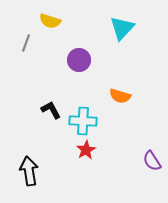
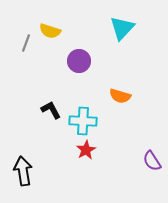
yellow semicircle: moved 10 px down
purple circle: moved 1 px down
black arrow: moved 6 px left
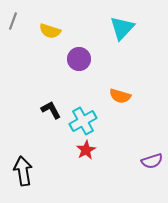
gray line: moved 13 px left, 22 px up
purple circle: moved 2 px up
cyan cross: rotated 32 degrees counterclockwise
purple semicircle: rotated 75 degrees counterclockwise
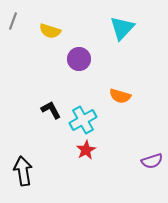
cyan cross: moved 1 px up
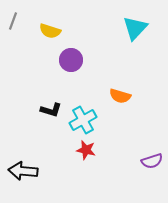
cyan triangle: moved 13 px right
purple circle: moved 8 px left, 1 px down
black L-shape: rotated 135 degrees clockwise
red star: rotated 30 degrees counterclockwise
black arrow: rotated 76 degrees counterclockwise
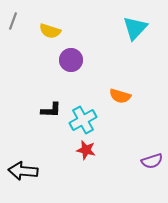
black L-shape: rotated 15 degrees counterclockwise
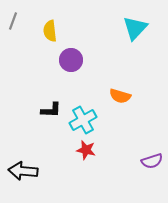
yellow semicircle: rotated 65 degrees clockwise
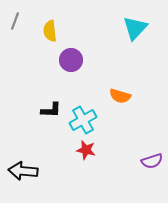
gray line: moved 2 px right
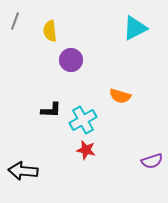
cyan triangle: rotated 20 degrees clockwise
